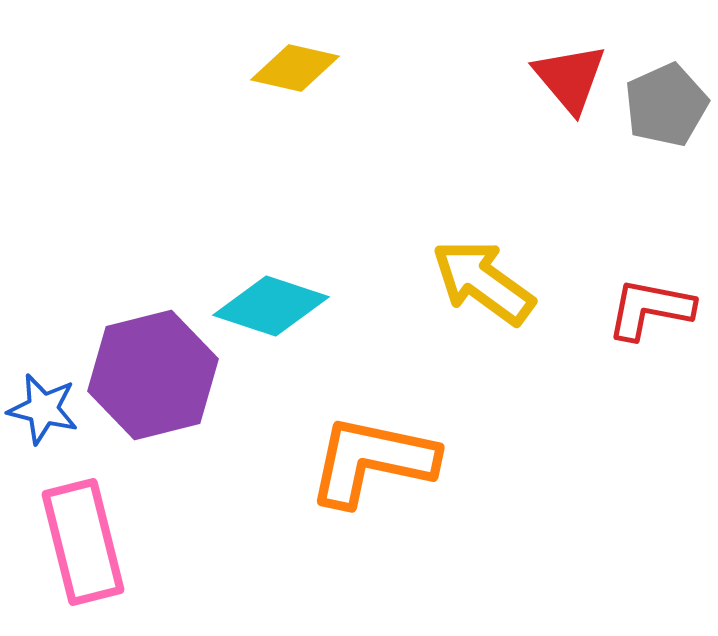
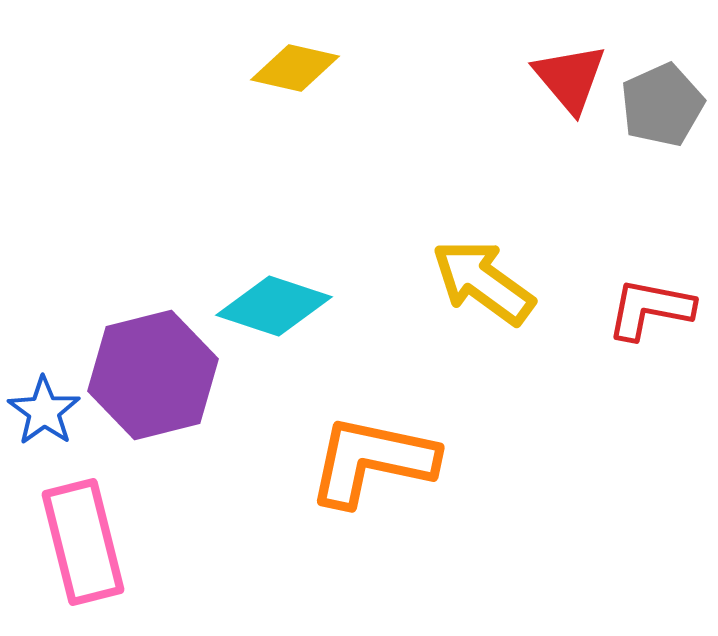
gray pentagon: moved 4 px left
cyan diamond: moved 3 px right
blue star: moved 1 px right, 2 px down; rotated 22 degrees clockwise
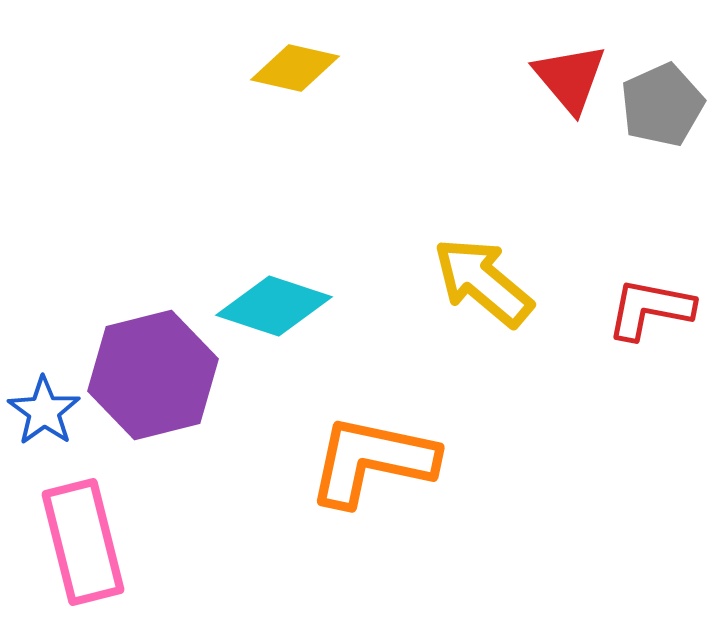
yellow arrow: rotated 4 degrees clockwise
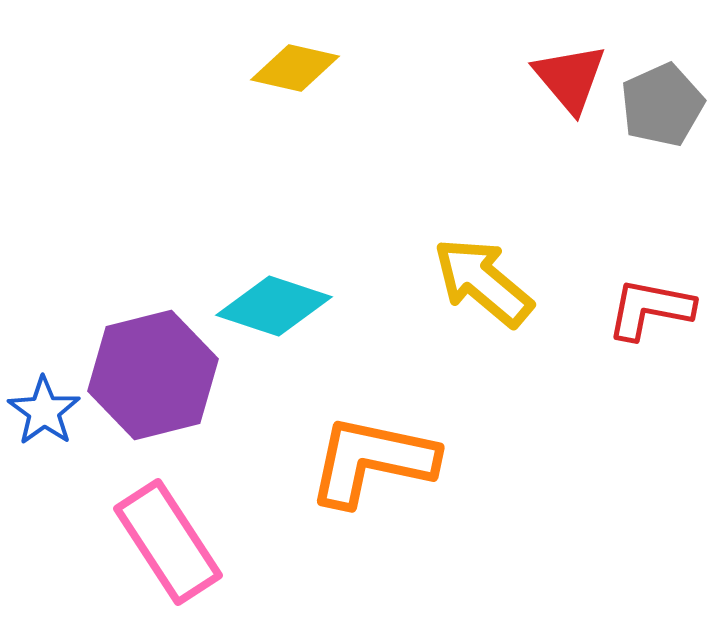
pink rectangle: moved 85 px right; rotated 19 degrees counterclockwise
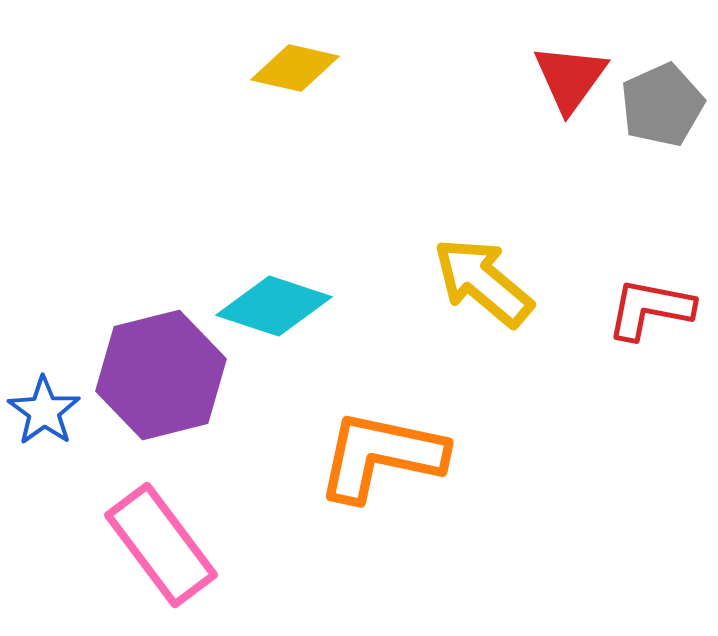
red triangle: rotated 16 degrees clockwise
purple hexagon: moved 8 px right
orange L-shape: moved 9 px right, 5 px up
pink rectangle: moved 7 px left, 3 px down; rotated 4 degrees counterclockwise
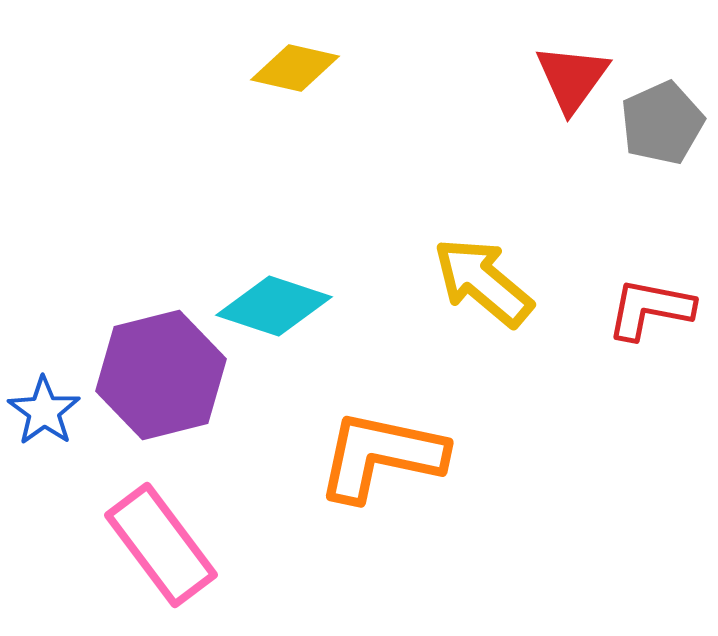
red triangle: moved 2 px right
gray pentagon: moved 18 px down
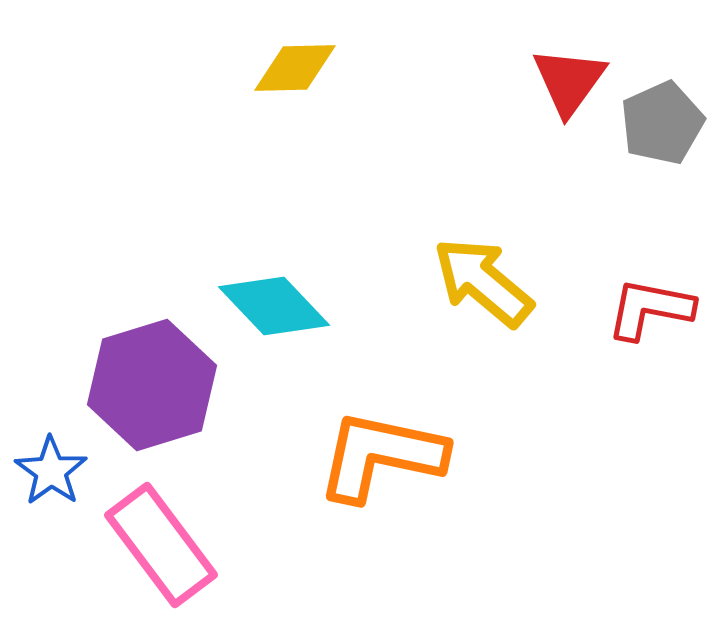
yellow diamond: rotated 14 degrees counterclockwise
red triangle: moved 3 px left, 3 px down
cyan diamond: rotated 28 degrees clockwise
purple hexagon: moved 9 px left, 10 px down; rotated 3 degrees counterclockwise
blue star: moved 7 px right, 60 px down
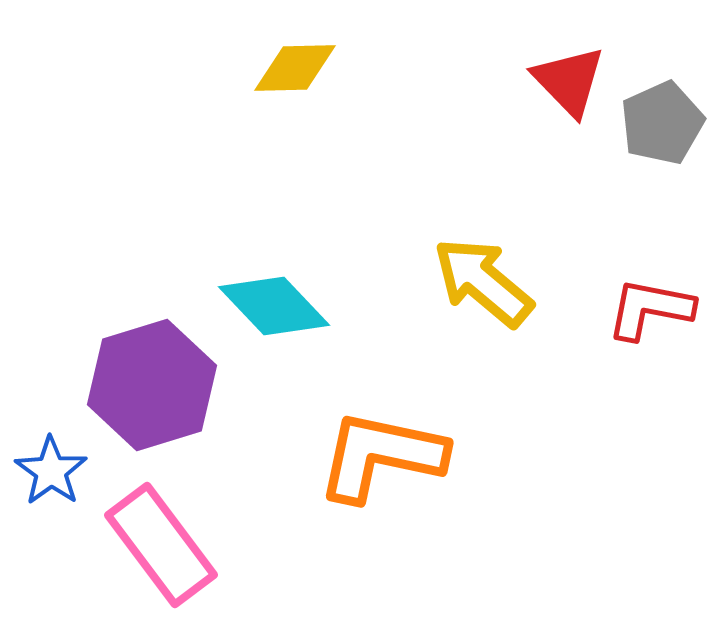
red triangle: rotated 20 degrees counterclockwise
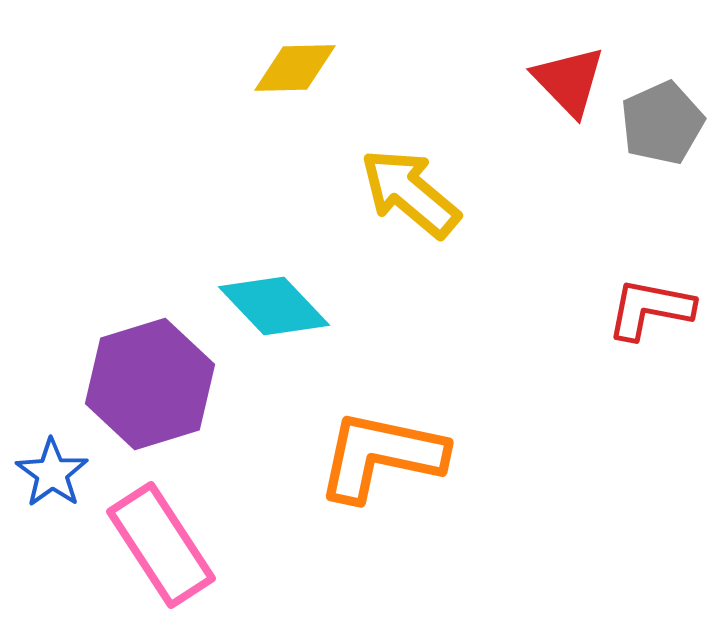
yellow arrow: moved 73 px left, 89 px up
purple hexagon: moved 2 px left, 1 px up
blue star: moved 1 px right, 2 px down
pink rectangle: rotated 4 degrees clockwise
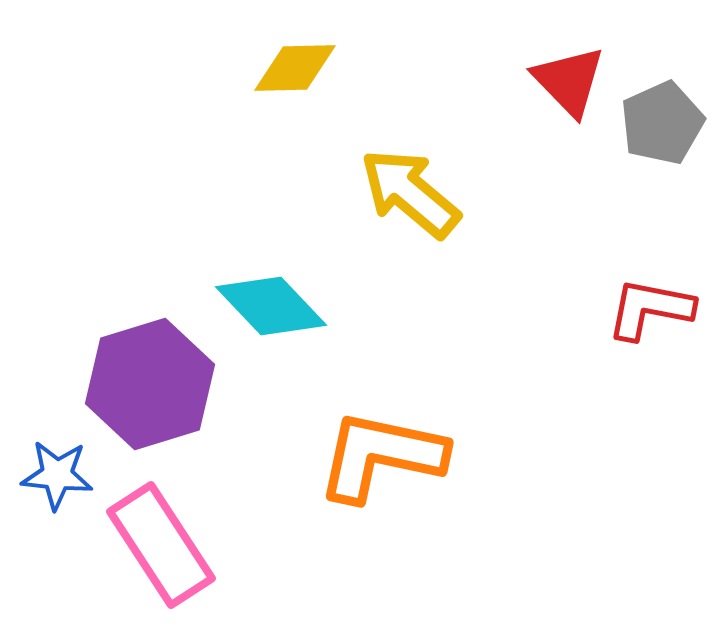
cyan diamond: moved 3 px left
blue star: moved 5 px right, 2 px down; rotated 30 degrees counterclockwise
